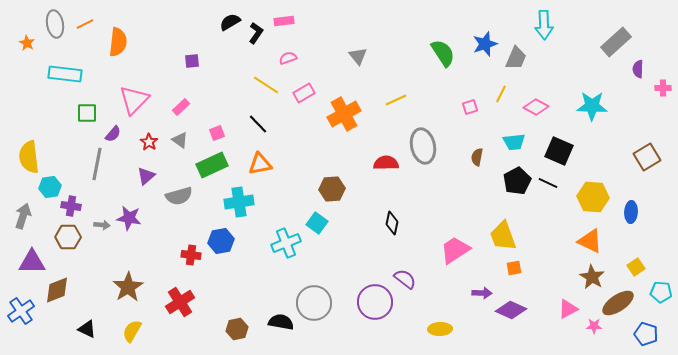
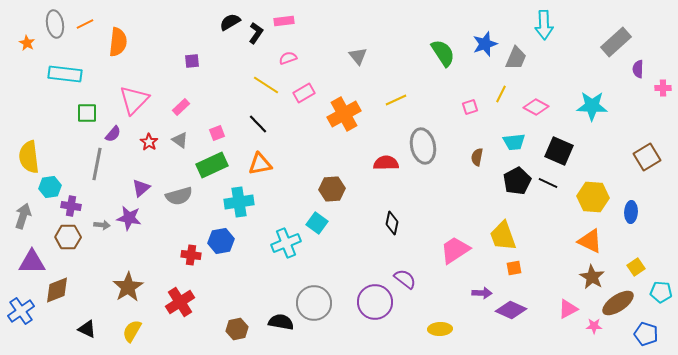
purple triangle at (146, 176): moved 5 px left, 12 px down
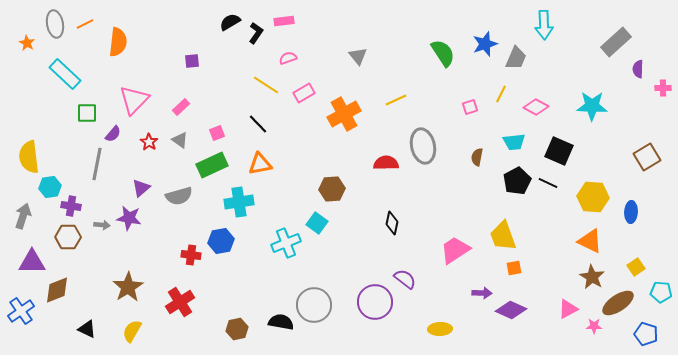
cyan rectangle at (65, 74): rotated 36 degrees clockwise
gray circle at (314, 303): moved 2 px down
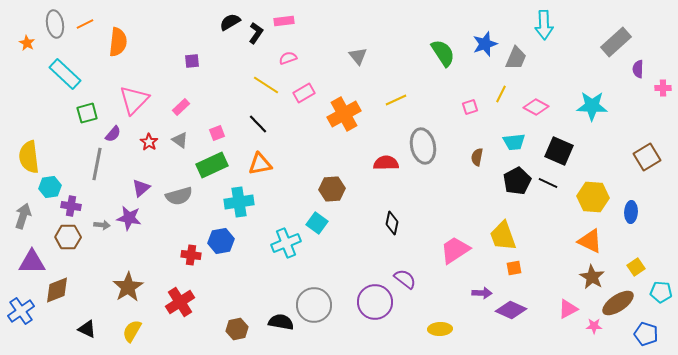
green square at (87, 113): rotated 15 degrees counterclockwise
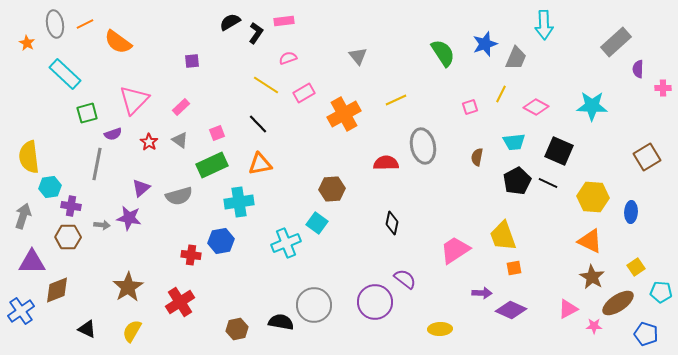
orange semicircle at (118, 42): rotated 120 degrees clockwise
purple semicircle at (113, 134): rotated 30 degrees clockwise
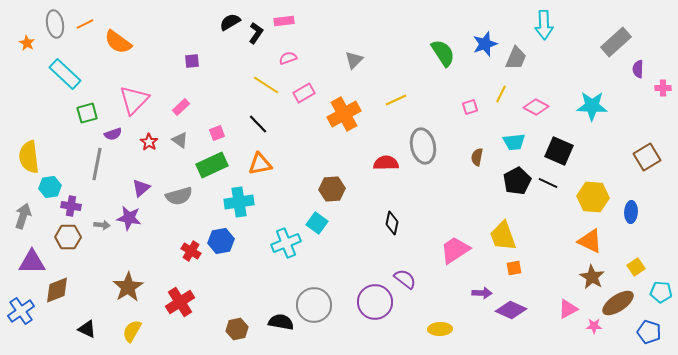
gray triangle at (358, 56): moved 4 px left, 4 px down; rotated 24 degrees clockwise
red cross at (191, 255): moved 4 px up; rotated 24 degrees clockwise
blue pentagon at (646, 334): moved 3 px right, 2 px up
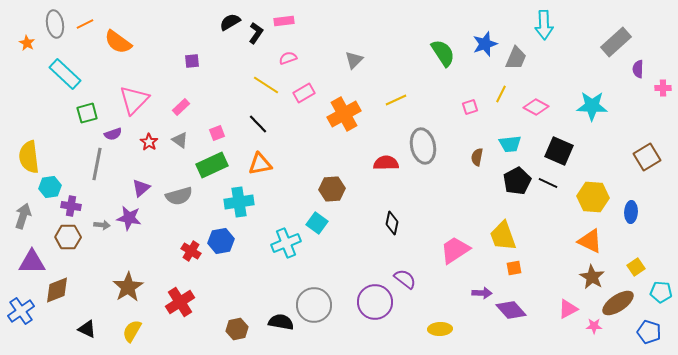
cyan trapezoid at (514, 142): moved 4 px left, 2 px down
purple diamond at (511, 310): rotated 24 degrees clockwise
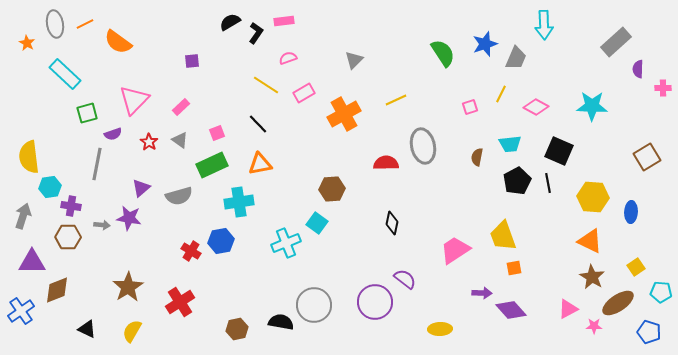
black line at (548, 183): rotated 54 degrees clockwise
